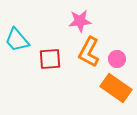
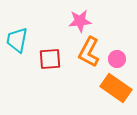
cyan trapezoid: rotated 52 degrees clockwise
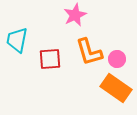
pink star: moved 5 px left, 6 px up; rotated 20 degrees counterclockwise
orange L-shape: rotated 44 degrees counterclockwise
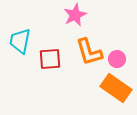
cyan trapezoid: moved 3 px right, 1 px down
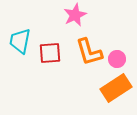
red square: moved 6 px up
orange rectangle: rotated 68 degrees counterclockwise
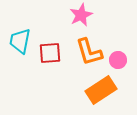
pink star: moved 6 px right
pink circle: moved 1 px right, 1 px down
orange rectangle: moved 15 px left, 2 px down
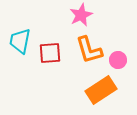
orange L-shape: moved 2 px up
